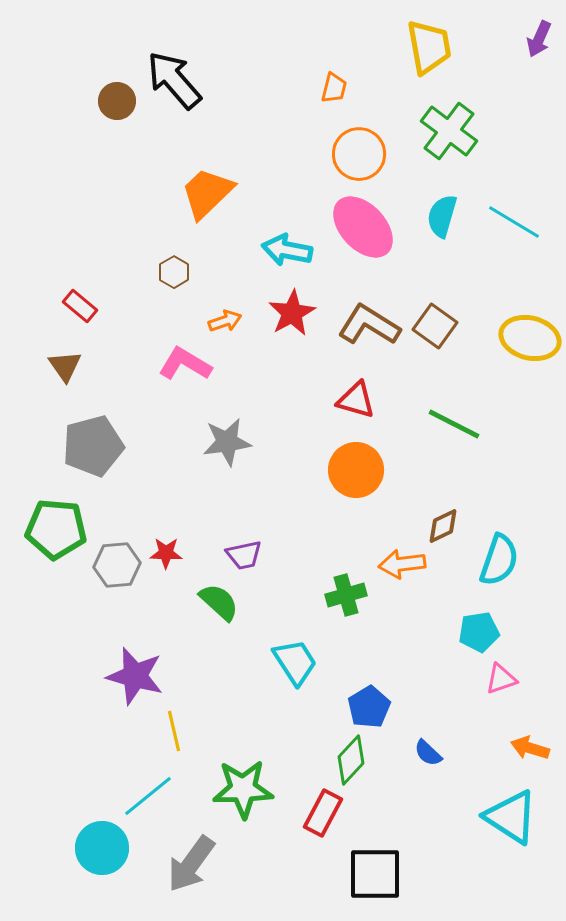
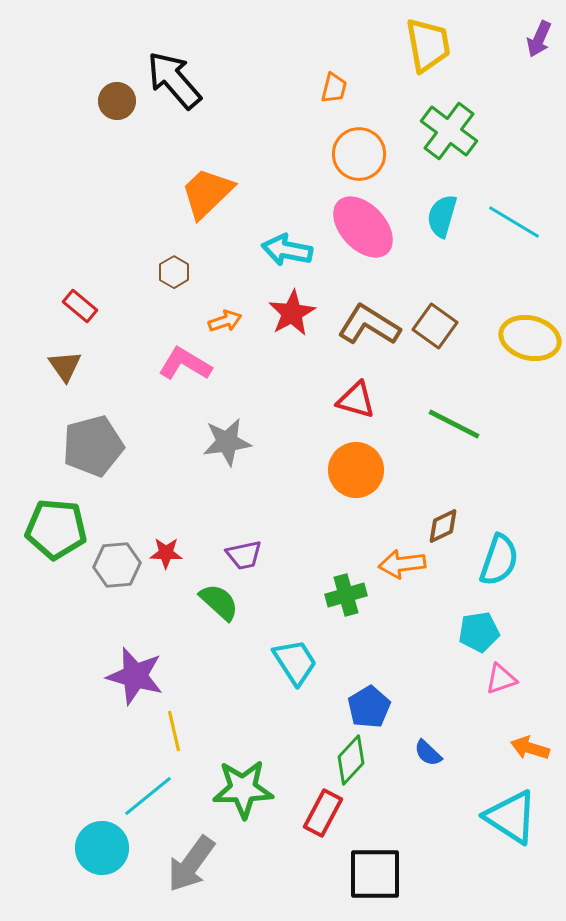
yellow trapezoid at (429, 47): moved 1 px left, 2 px up
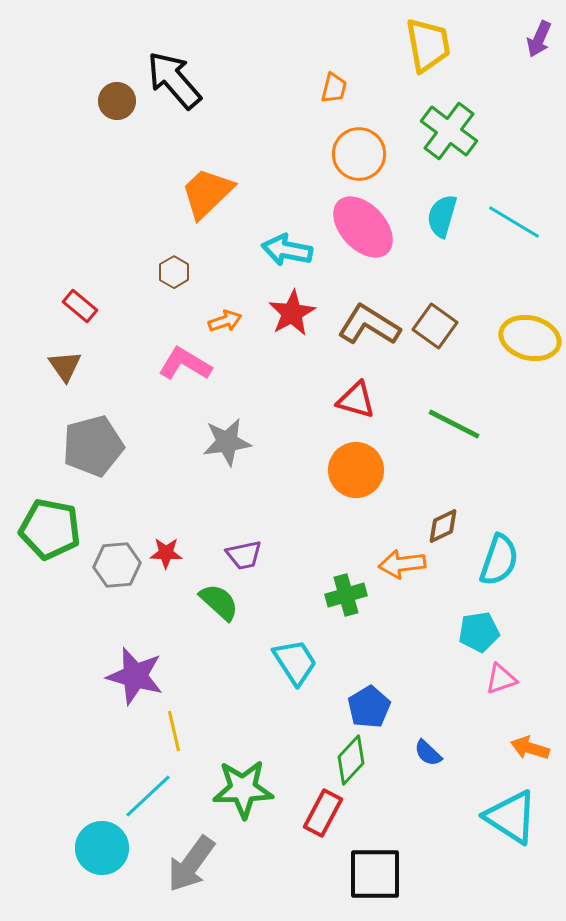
green pentagon at (56, 529): moved 6 px left; rotated 6 degrees clockwise
cyan line at (148, 796): rotated 4 degrees counterclockwise
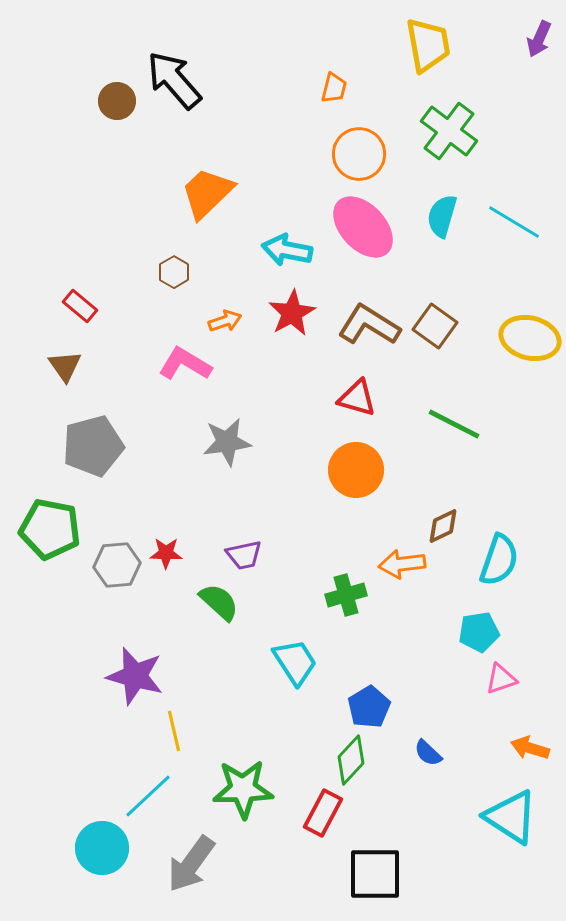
red triangle at (356, 400): moved 1 px right, 2 px up
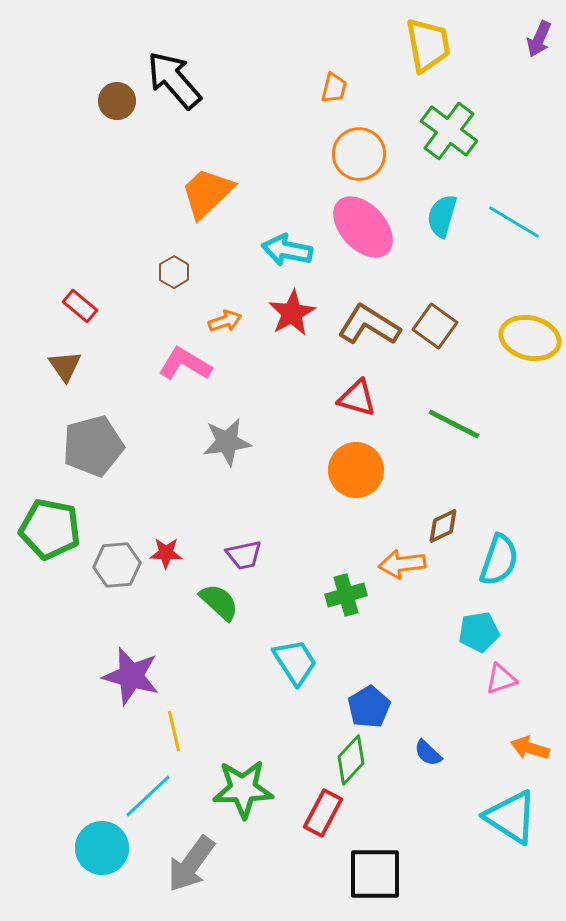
purple star at (135, 676): moved 4 px left
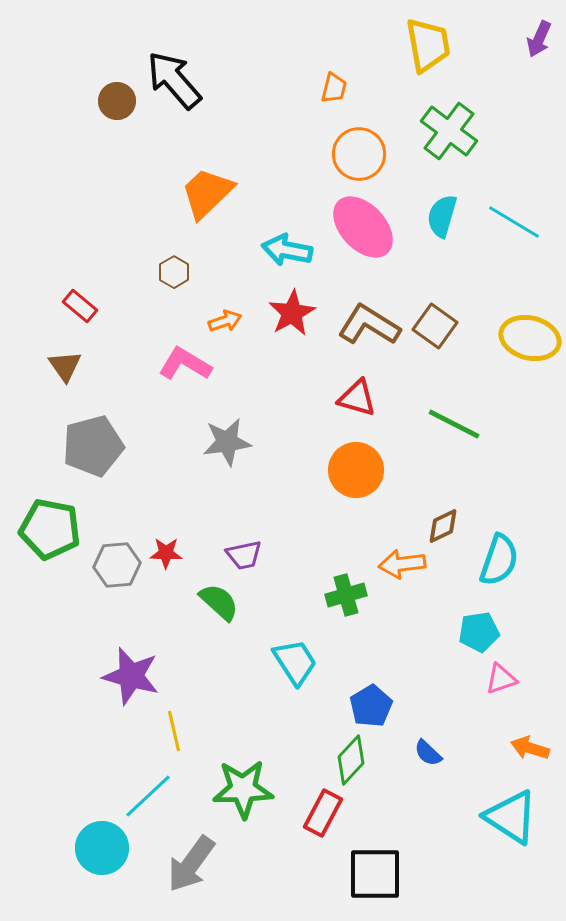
blue pentagon at (369, 707): moved 2 px right, 1 px up
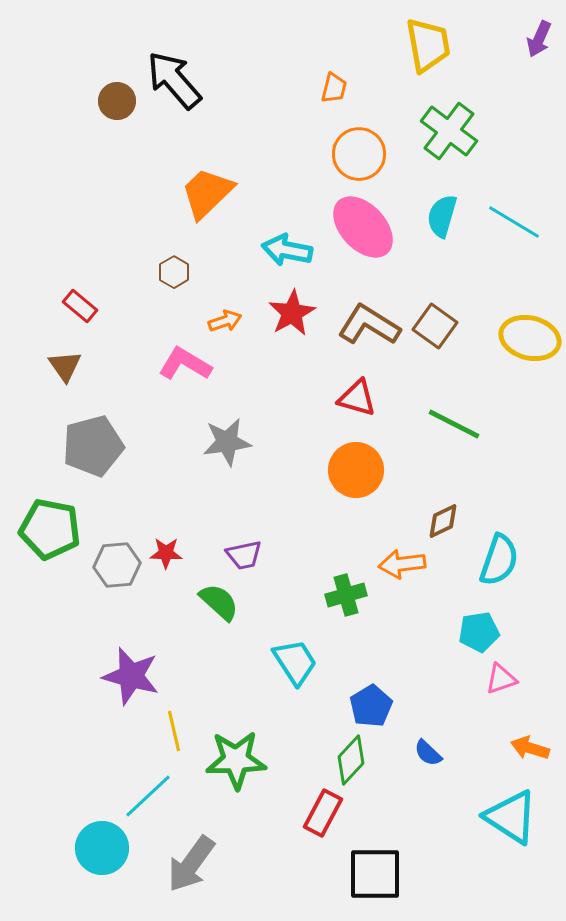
brown diamond at (443, 526): moved 5 px up
green star at (243, 789): moved 7 px left, 29 px up
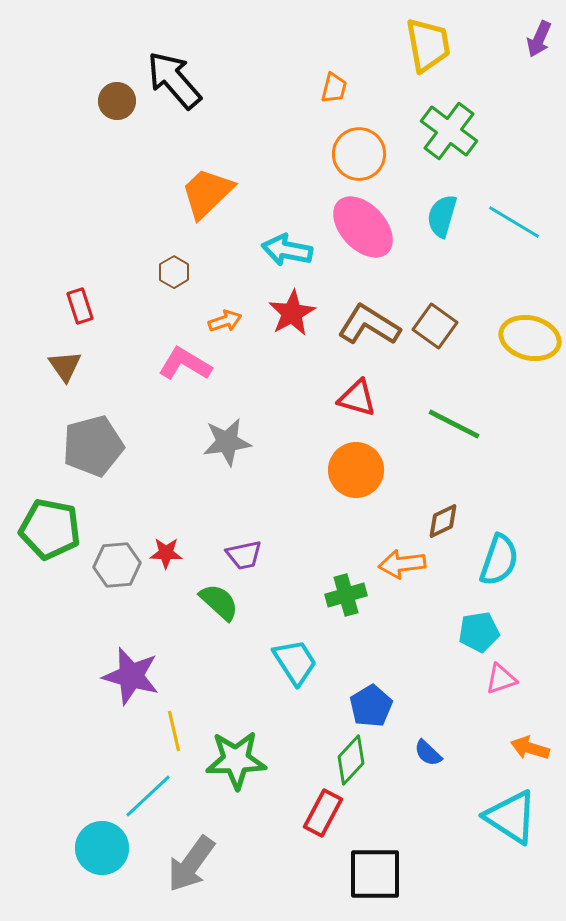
red rectangle at (80, 306): rotated 32 degrees clockwise
